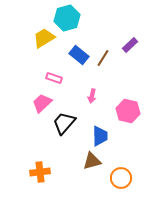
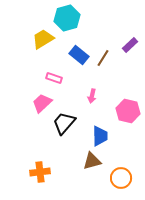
yellow trapezoid: moved 1 px left, 1 px down
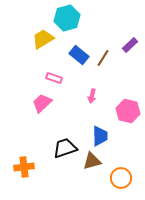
black trapezoid: moved 1 px right, 25 px down; rotated 30 degrees clockwise
orange cross: moved 16 px left, 5 px up
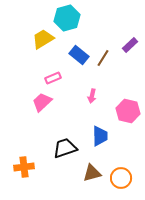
pink rectangle: moved 1 px left; rotated 42 degrees counterclockwise
pink trapezoid: moved 1 px up
brown triangle: moved 12 px down
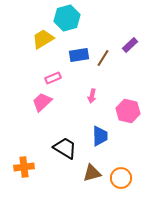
blue rectangle: rotated 48 degrees counterclockwise
black trapezoid: rotated 50 degrees clockwise
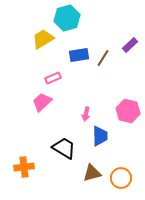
pink arrow: moved 6 px left, 18 px down
black trapezoid: moved 1 px left
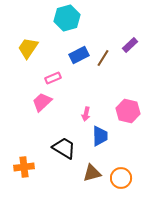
yellow trapezoid: moved 15 px left, 9 px down; rotated 25 degrees counterclockwise
blue rectangle: rotated 18 degrees counterclockwise
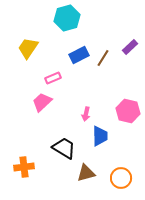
purple rectangle: moved 2 px down
brown triangle: moved 6 px left
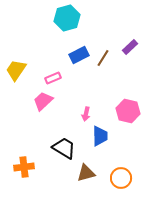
yellow trapezoid: moved 12 px left, 22 px down
pink trapezoid: moved 1 px right, 1 px up
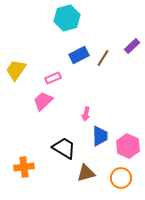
purple rectangle: moved 2 px right, 1 px up
pink hexagon: moved 35 px down; rotated 10 degrees clockwise
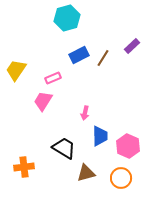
pink trapezoid: rotated 15 degrees counterclockwise
pink arrow: moved 1 px left, 1 px up
